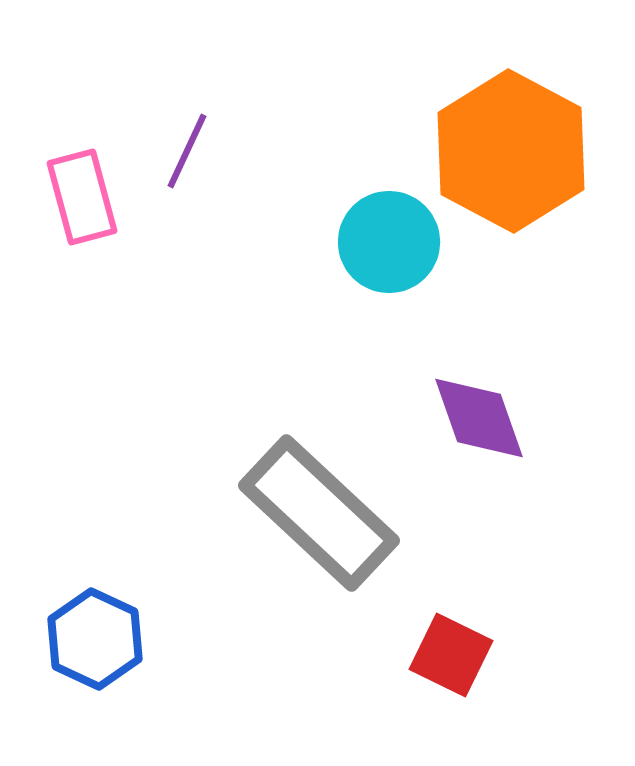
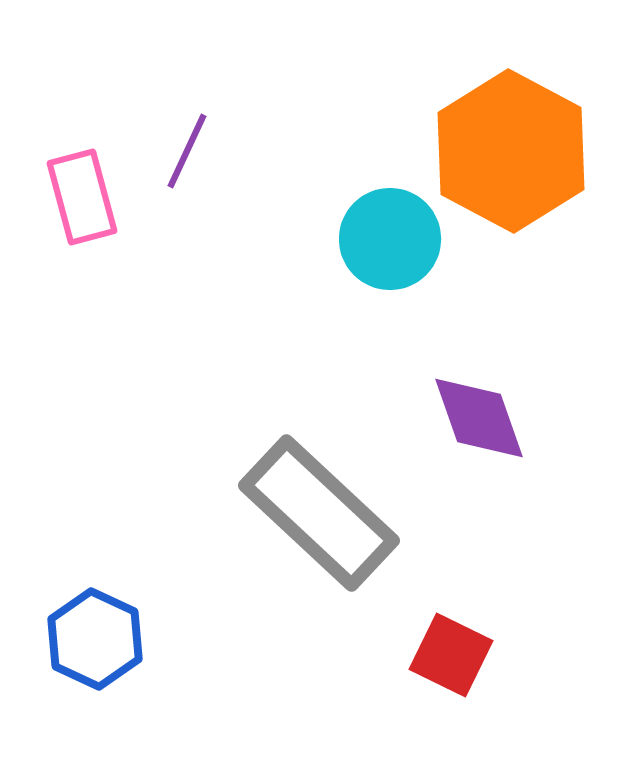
cyan circle: moved 1 px right, 3 px up
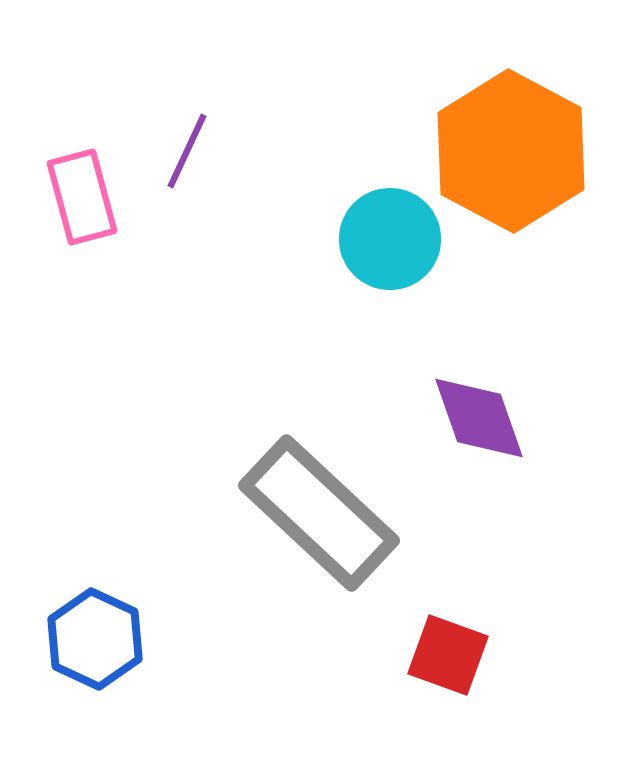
red square: moved 3 px left; rotated 6 degrees counterclockwise
